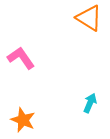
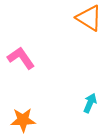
orange star: rotated 25 degrees counterclockwise
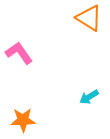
pink L-shape: moved 2 px left, 5 px up
cyan arrow: moved 1 px left, 6 px up; rotated 144 degrees counterclockwise
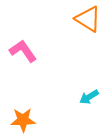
orange triangle: moved 1 px left, 1 px down
pink L-shape: moved 4 px right, 2 px up
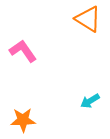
cyan arrow: moved 1 px right, 4 px down
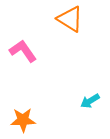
orange triangle: moved 18 px left
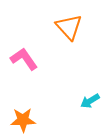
orange triangle: moved 1 px left, 8 px down; rotated 16 degrees clockwise
pink L-shape: moved 1 px right, 8 px down
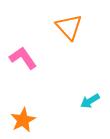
pink L-shape: moved 1 px left, 1 px up
orange star: rotated 25 degrees counterclockwise
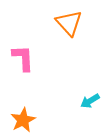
orange triangle: moved 4 px up
pink L-shape: rotated 32 degrees clockwise
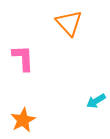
cyan arrow: moved 6 px right
